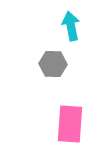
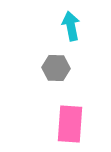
gray hexagon: moved 3 px right, 4 px down
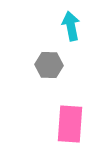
gray hexagon: moved 7 px left, 3 px up
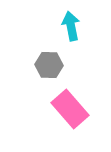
pink rectangle: moved 15 px up; rotated 45 degrees counterclockwise
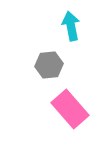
gray hexagon: rotated 8 degrees counterclockwise
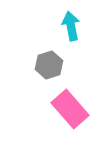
gray hexagon: rotated 12 degrees counterclockwise
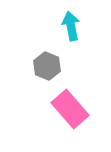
gray hexagon: moved 2 px left, 1 px down; rotated 20 degrees counterclockwise
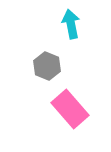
cyan arrow: moved 2 px up
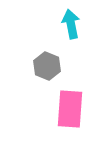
pink rectangle: rotated 45 degrees clockwise
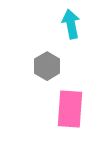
gray hexagon: rotated 8 degrees clockwise
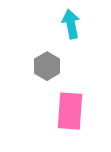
pink rectangle: moved 2 px down
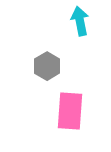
cyan arrow: moved 9 px right, 3 px up
